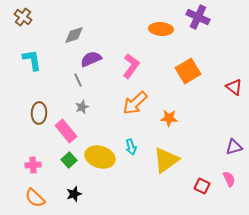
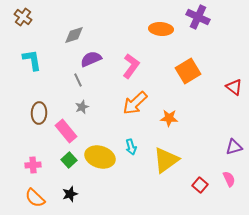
red square: moved 2 px left, 1 px up; rotated 14 degrees clockwise
black star: moved 4 px left
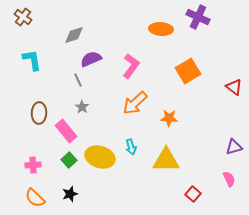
gray star: rotated 16 degrees counterclockwise
yellow triangle: rotated 36 degrees clockwise
red square: moved 7 px left, 9 px down
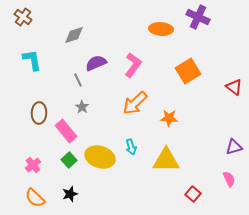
purple semicircle: moved 5 px right, 4 px down
pink L-shape: moved 2 px right, 1 px up
pink cross: rotated 35 degrees counterclockwise
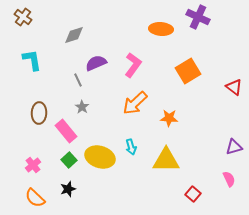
black star: moved 2 px left, 5 px up
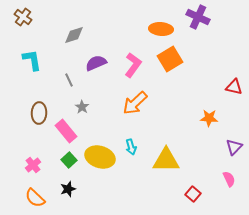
orange square: moved 18 px left, 12 px up
gray line: moved 9 px left
red triangle: rotated 24 degrees counterclockwise
orange star: moved 40 px right
purple triangle: rotated 30 degrees counterclockwise
